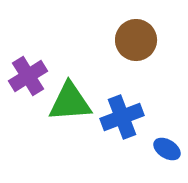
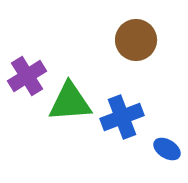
purple cross: moved 1 px left
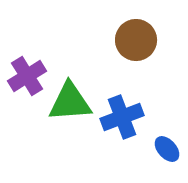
blue ellipse: rotated 16 degrees clockwise
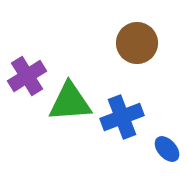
brown circle: moved 1 px right, 3 px down
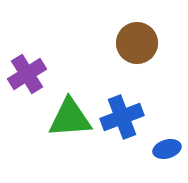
purple cross: moved 2 px up
green triangle: moved 16 px down
blue ellipse: rotated 64 degrees counterclockwise
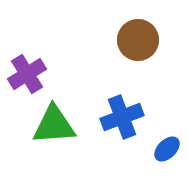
brown circle: moved 1 px right, 3 px up
green triangle: moved 16 px left, 7 px down
blue ellipse: rotated 28 degrees counterclockwise
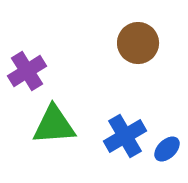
brown circle: moved 3 px down
purple cross: moved 3 px up
blue cross: moved 3 px right, 19 px down; rotated 9 degrees counterclockwise
